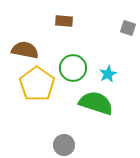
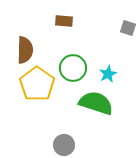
brown semicircle: rotated 80 degrees clockwise
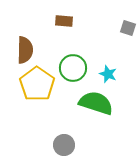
cyan star: rotated 24 degrees counterclockwise
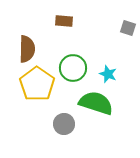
brown semicircle: moved 2 px right, 1 px up
gray circle: moved 21 px up
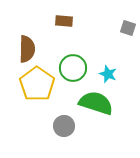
gray circle: moved 2 px down
